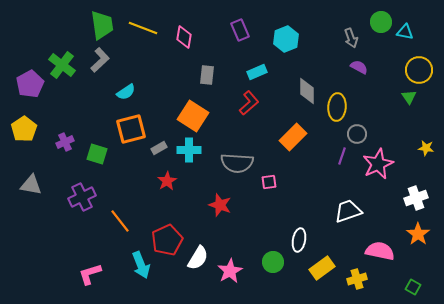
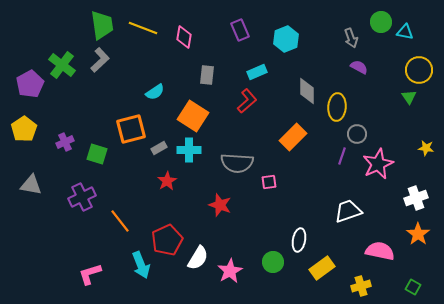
cyan semicircle at (126, 92): moved 29 px right
red L-shape at (249, 103): moved 2 px left, 2 px up
yellow cross at (357, 279): moved 4 px right, 7 px down
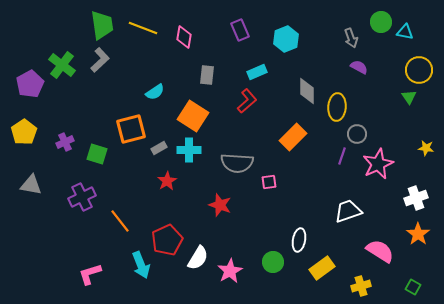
yellow pentagon at (24, 129): moved 3 px down
pink semicircle at (380, 251): rotated 20 degrees clockwise
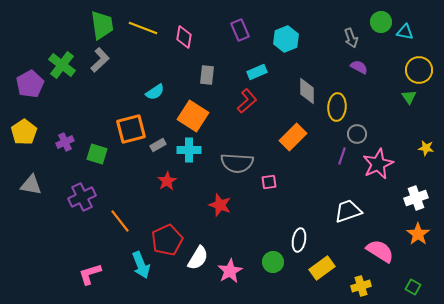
gray rectangle at (159, 148): moved 1 px left, 3 px up
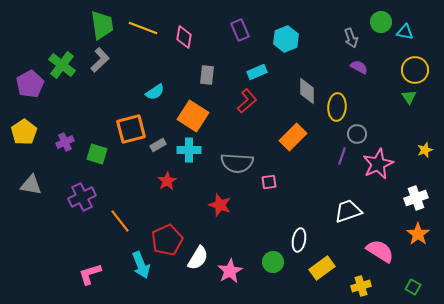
yellow circle at (419, 70): moved 4 px left
yellow star at (426, 148): moved 1 px left, 2 px down; rotated 28 degrees counterclockwise
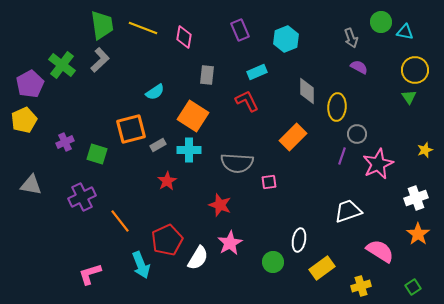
red L-shape at (247, 101): rotated 75 degrees counterclockwise
yellow pentagon at (24, 132): moved 12 px up; rotated 10 degrees clockwise
pink star at (230, 271): moved 28 px up
green square at (413, 287): rotated 28 degrees clockwise
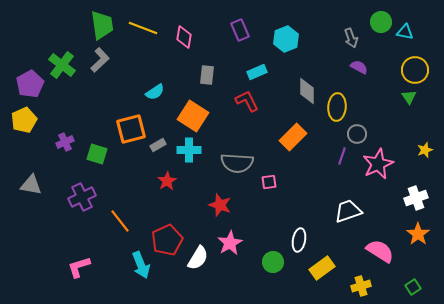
pink L-shape at (90, 274): moved 11 px left, 7 px up
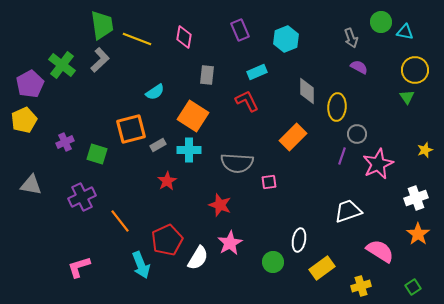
yellow line at (143, 28): moved 6 px left, 11 px down
green triangle at (409, 97): moved 2 px left
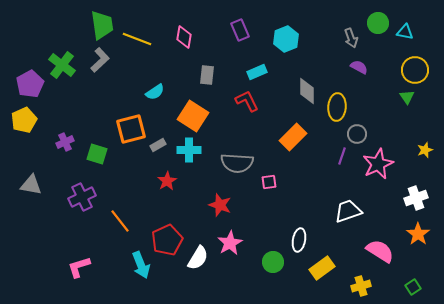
green circle at (381, 22): moved 3 px left, 1 px down
